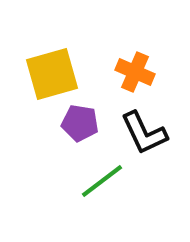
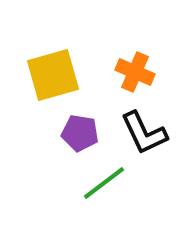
yellow square: moved 1 px right, 1 px down
purple pentagon: moved 10 px down
green line: moved 2 px right, 2 px down
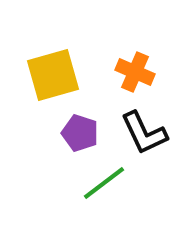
purple pentagon: rotated 9 degrees clockwise
